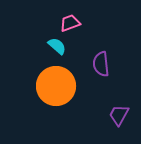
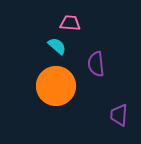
pink trapezoid: rotated 25 degrees clockwise
purple semicircle: moved 5 px left
purple trapezoid: rotated 25 degrees counterclockwise
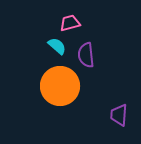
pink trapezoid: rotated 20 degrees counterclockwise
purple semicircle: moved 10 px left, 9 px up
orange circle: moved 4 px right
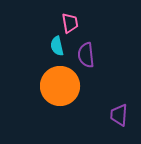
pink trapezoid: rotated 95 degrees clockwise
cyan semicircle: rotated 144 degrees counterclockwise
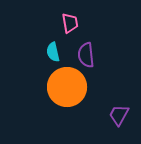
cyan semicircle: moved 4 px left, 6 px down
orange circle: moved 7 px right, 1 px down
purple trapezoid: rotated 25 degrees clockwise
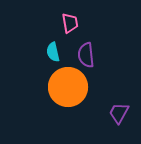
orange circle: moved 1 px right
purple trapezoid: moved 2 px up
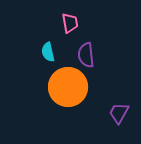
cyan semicircle: moved 5 px left
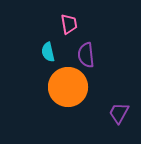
pink trapezoid: moved 1 px left, 1 px down
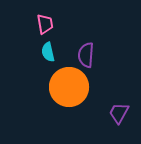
pink trapezoid: moved 24 px left
purple semicircle: rotated 10 degrees clockwise
orange circle: moved 1 px right
